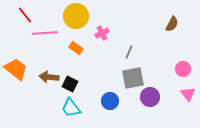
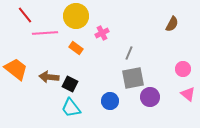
gray line: moved 1 px down
pink triangle: rotated 14 degrees counterclockwise
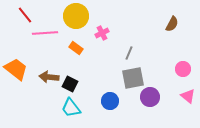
pink triangle: moved 2 px down
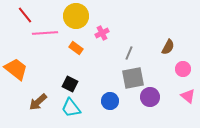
brown semicircle: moved 4 px left, 23 px down
brown arrow: moved 11 px left, 25 px down; rotated 48 degrees counterclockwise
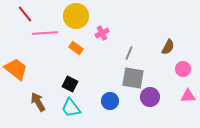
red line: moved 1 px up
gray square: rotated 20 degrees clockwise
pink triangle: rotated 42 degrees counterclockwise
brown arrow: rotated 102 degrees clockwise
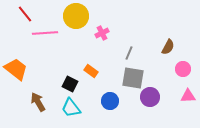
orange rectangle: moved 15 px right, 23 px down
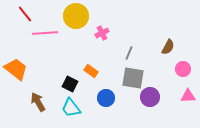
blue circle: moved 4 px left, 3 px up
